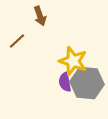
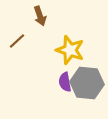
yellow star: moved 3 px left, 11 px up
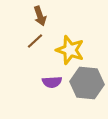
brown line: moved 18 px right
purple semicircle: moved 13 px left; rotated 84 degrees counterclockwise
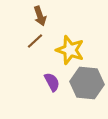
purple semicircle: rotated 114 degrees counterclockwise
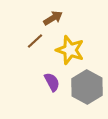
brown arrow: moved 13 px right, 2 px down; rotated 102 degrees counterclockwise
gray hexagon: moved 4 px down; rotated 24 degrees clockwise
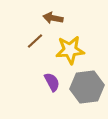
brown arrow: rotated 138 degrees counterclockwise
yellow star: rotated 24 degrees counterclockwise
gray hexagon: rotated 24 degrees clockwise
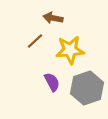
gray hexagon: moved 1 px down; rotated 12 degrees counterclockwise
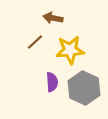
brown line: moved 1 px down
purple semicircle: rotated 24 degrees clockwise
gray hexagon: moved 3 px left; rotated 16 degrees counterclockwise
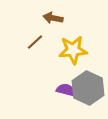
yellow star: moved 3 px right
purple semicircle: moved 14 px right, 8 px down; rotated 72 degrees counterclockwise
gray hexagon: moved 4 px right
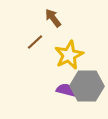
brown arrow: rotated 42 degrees clockwise
yellow star: moved 4 px left, 5 px down; rotated 20 degrees counterclockwise
gray hexagon: moved 1 px left, 2 px up; rotated 24 degrees counterclockwise
